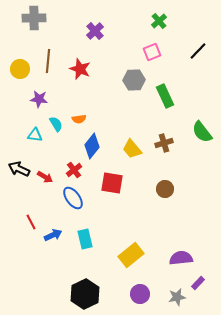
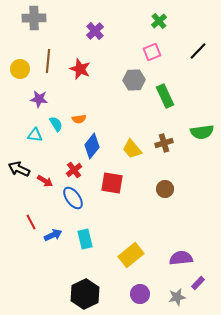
green semicircle: rotated 60 degrees counterclockwise
red arrow: moved 4 px down
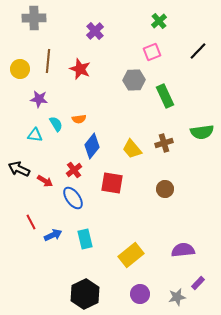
purple semicircle: moved 2 px right, 8 px up
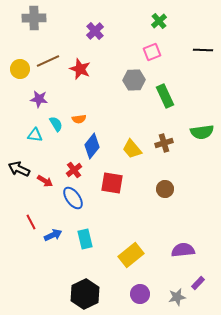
black line: moved 5 px right, 1 px up; rotated 48 degrees clockwise
brown line: rotated 60 degrees clockwise
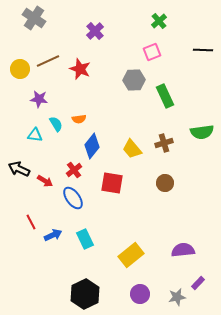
gray cross: rotated 35 degrees clockwise
brown circle: moved 6 px up
cyan rectangle: rotated 12 degrees counterclockwise
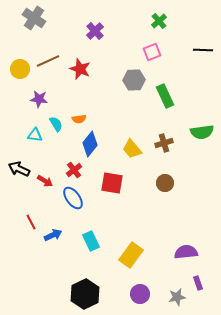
blue diamond: moved 2 px left, 2 px up
cyan rectangle: moved 6 px right, 2 px down
purple semicircle: moved 3 px right, 2 px down
yellow rectangle: rotated 15 degrees counterclockwise
purple rectangle: rotated 64 degrees counterclockwise
